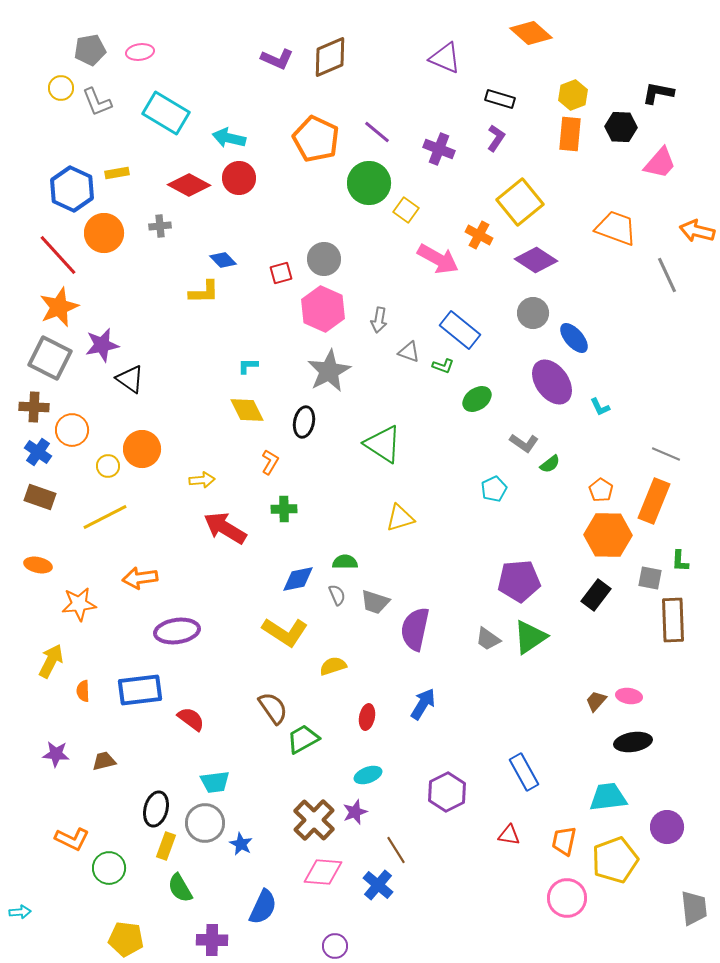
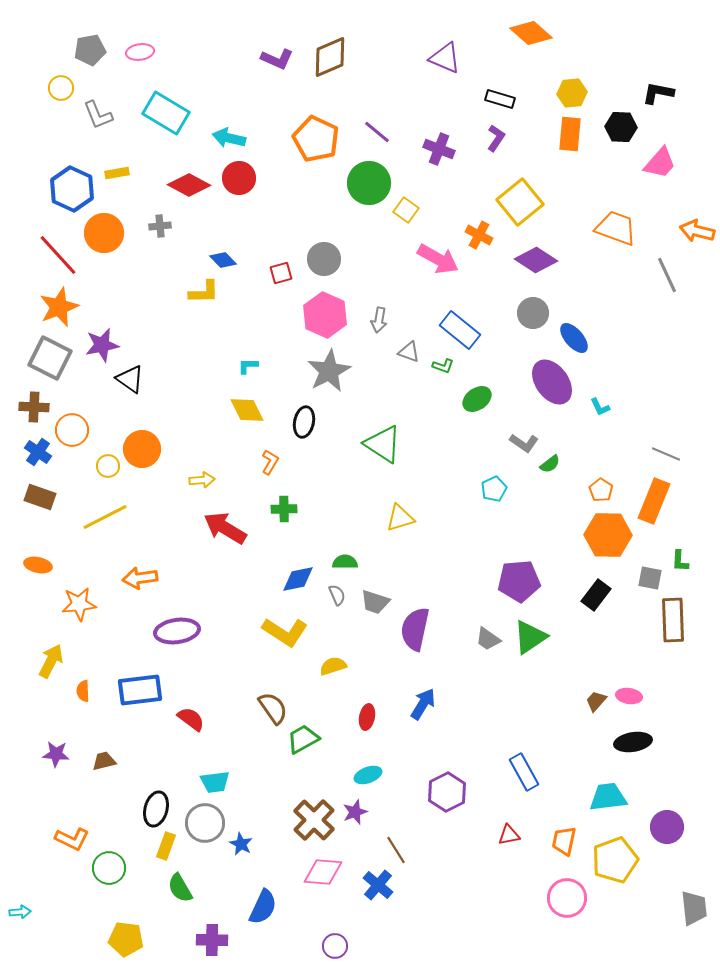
yellow hexagon at (573, 95): moved 1 px left, 2 px up; rotated 16 degrees clockwise
gray L-shape at (97, 102): moved 1 px right, 13 px down
pink hexagon at (323, 309): moved 2 px right, 6 px down
red triangle at (509, 835): rotated 20 degrees counterclockwise
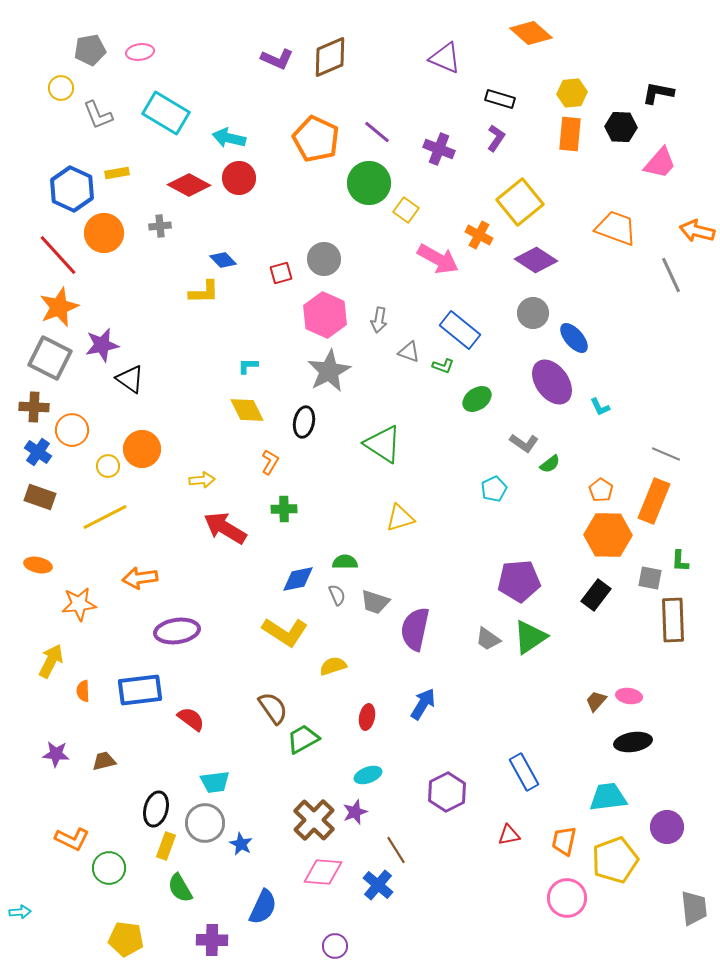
gray line at (667, 275): moved 4 px right
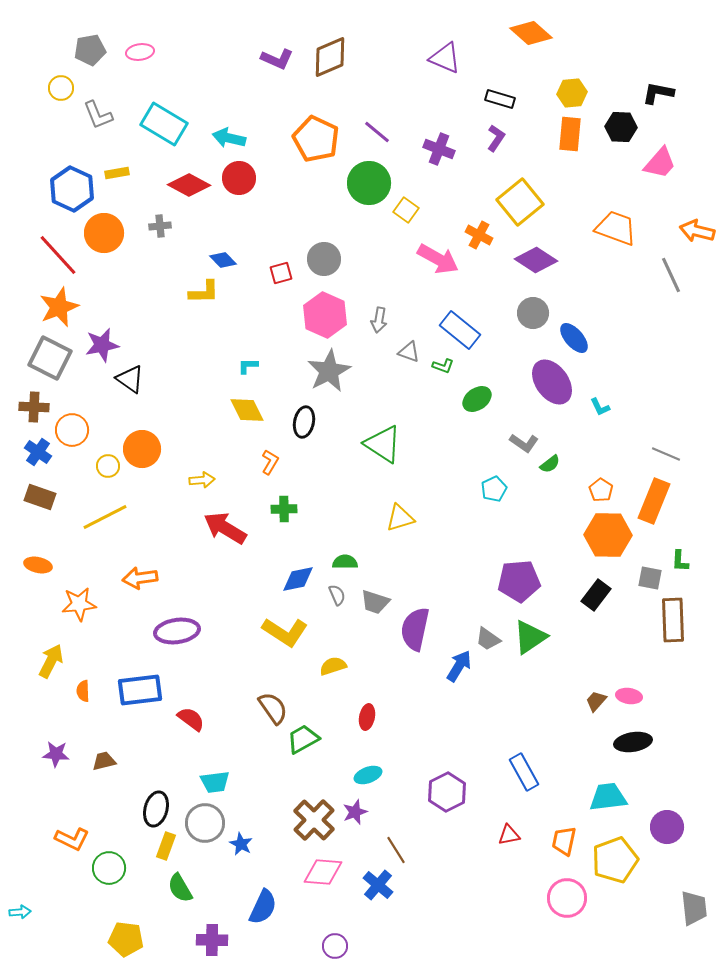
cyan rectangle at (166, 113): moved 2 px left, 11 px down
blue arrow at (423, 704): moved 36 px right, 38 px up
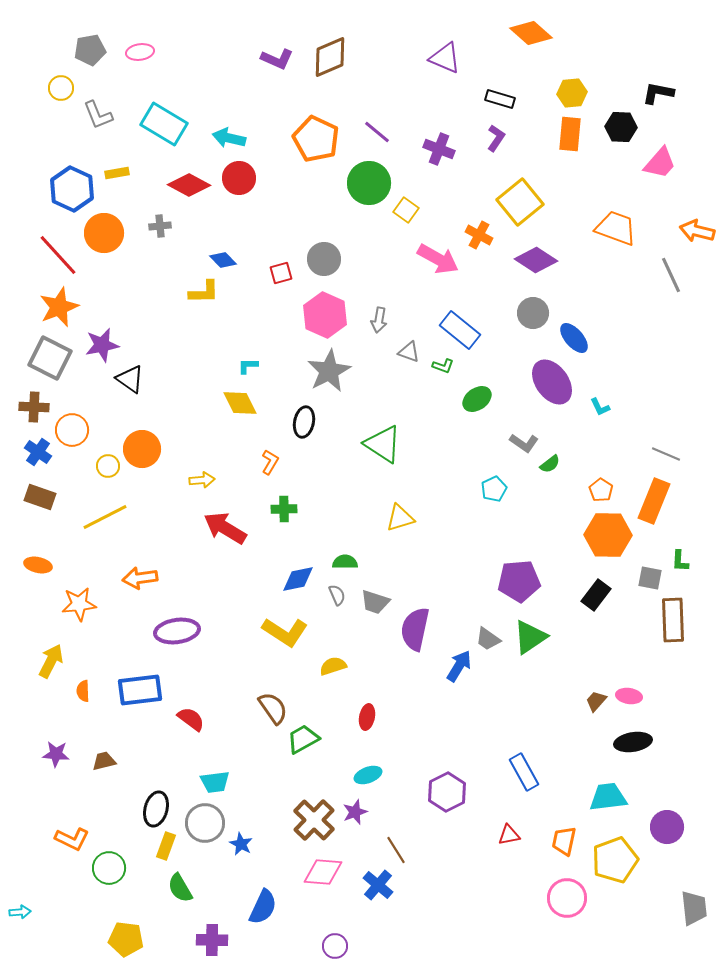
yellow diamond at (247, 410): moved 7 px left, 7 px up
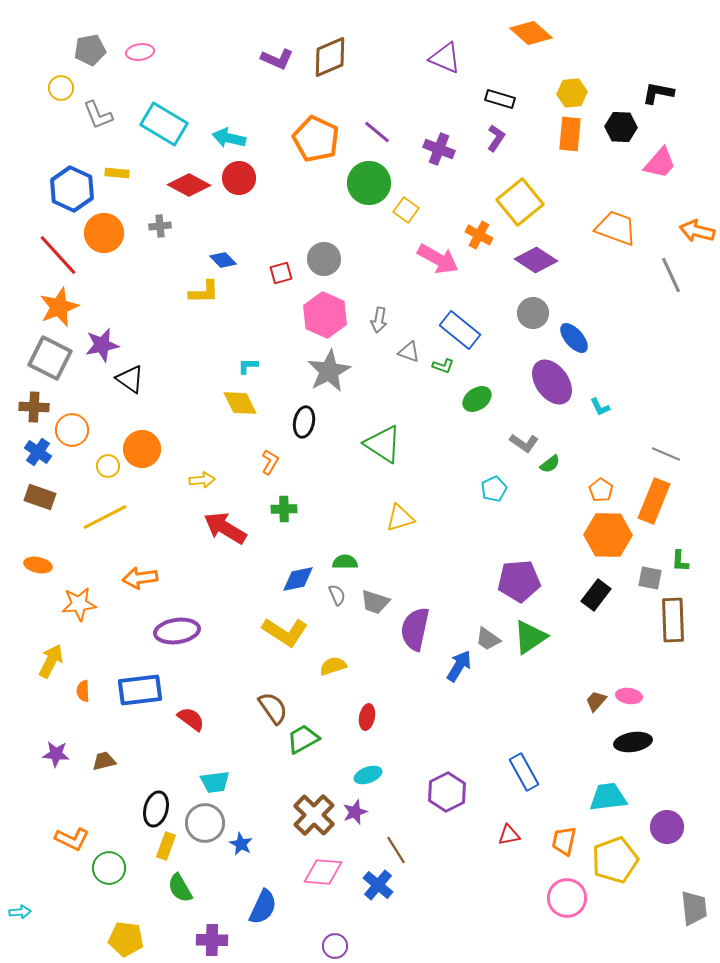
yellow rectangle at (117, 173): rotated 15 degrees clockwise
brown cross at (314, 820): moved 5 px up
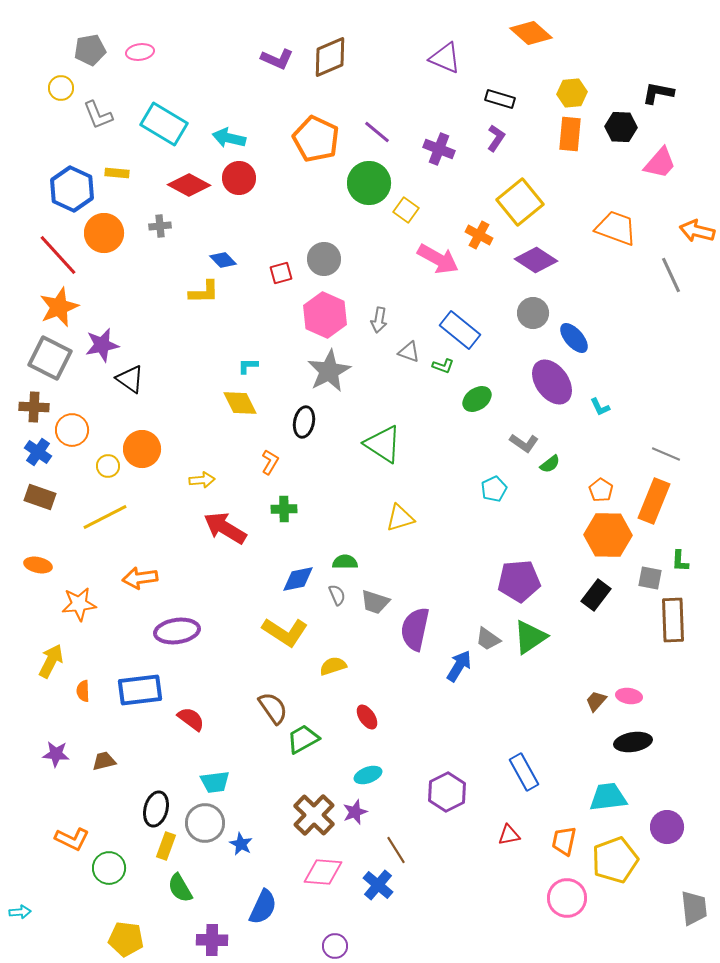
red ellipse at (367, 717): rotated 45 degrees counterclockwise
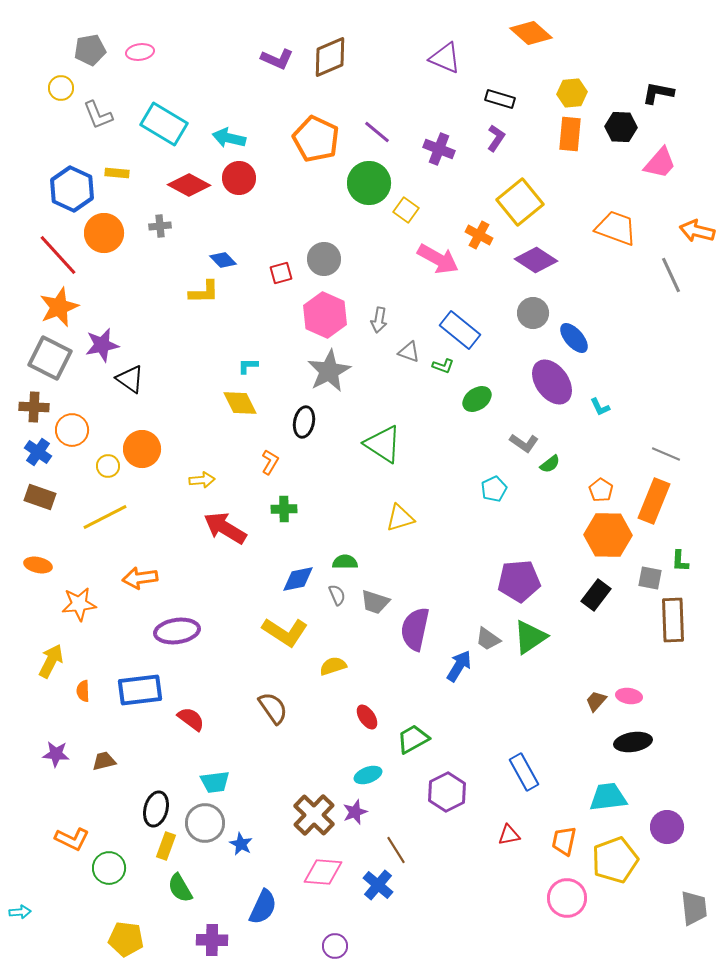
green trapezoid at (303, 739): moved 110 px right
